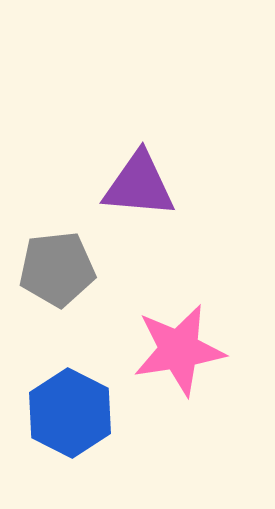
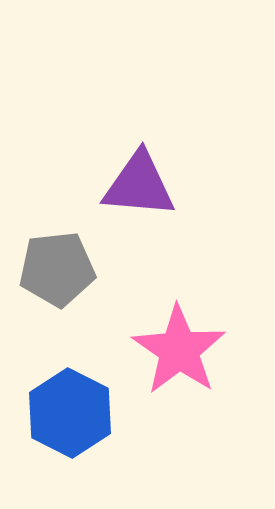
pink star: rotated 28 degrees counterclockwise
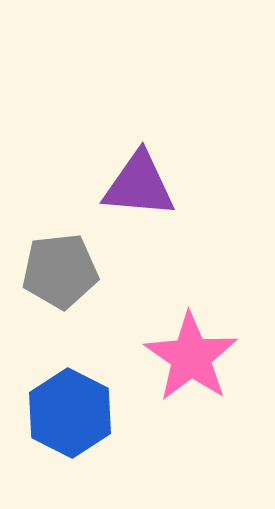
gray pentagon: moved 3 px right, 2 px down
pink star: moved 12 px right, 7 px down
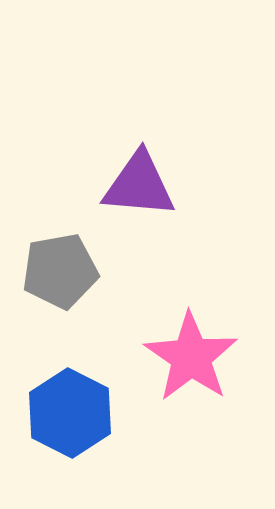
gray pentagon: rotated 4 degrees counterclockwise
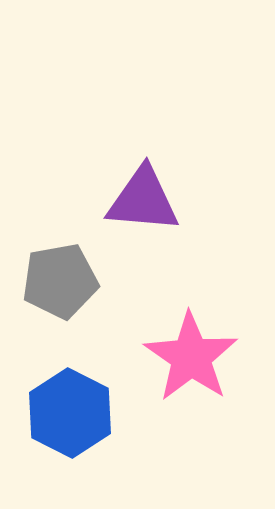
purple triangle: moved 4 px right, 15 px down
gray pentagon: moved 10 px down
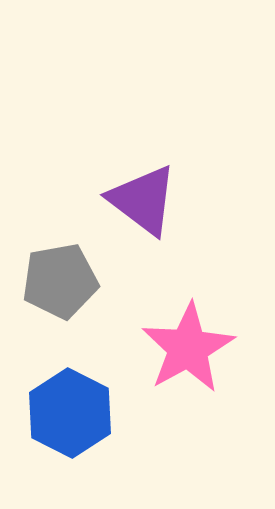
purple triangle: rotated 32 degrees clockwise
pink star: moved 3 px left, 9 px up; rotated 8 degrees clockwise
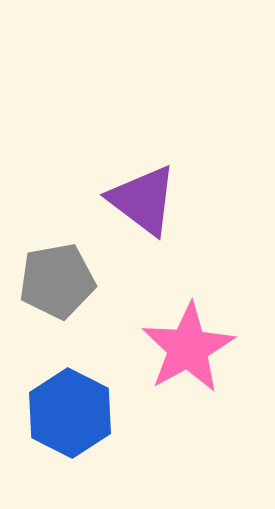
gray pentagon: moved 3 px left
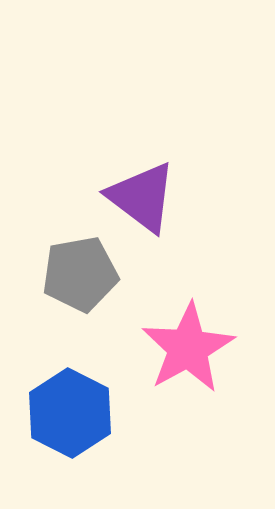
purple triangle: moved 1 px left, 3 px up
gray pentagon: moved 23 px right, 7 px up
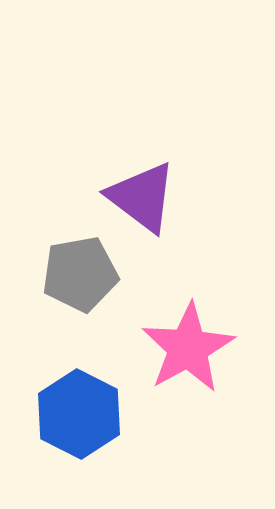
blue hexagon: moved 9 px right, 1 px down
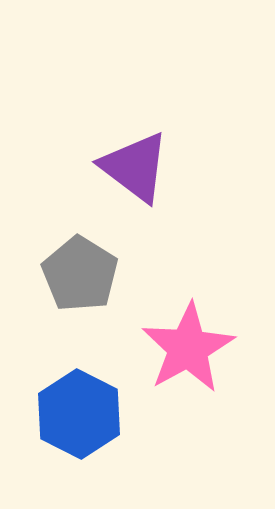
purple triangle: moved 7 px left, 30 px up
gray pentagon: rotated 30 degrees counterclockwise
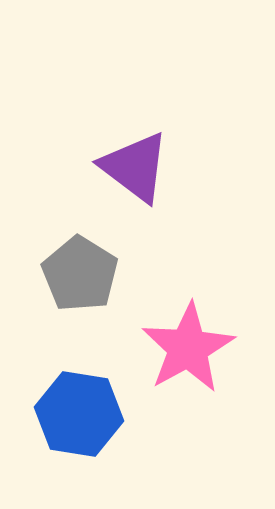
blue hexagon: rotated 18 degrees counterclockwise
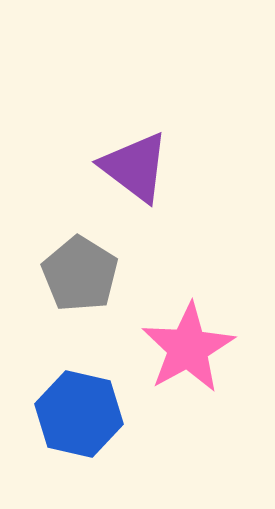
blue hexagon: rotated 4 degrees clockwise
